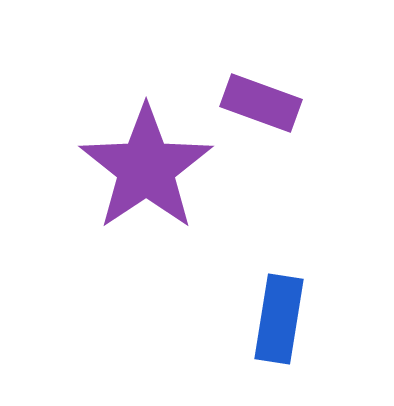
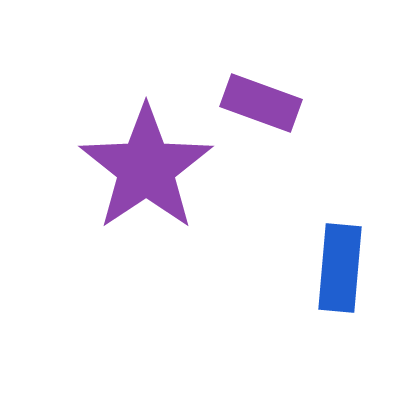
blue rectangle: moved 61 px right, 51 px up; rotated 4 degrees counterclockwise
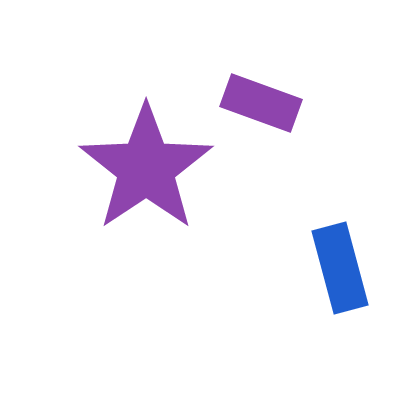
blue rectangle: rotated 20 degrees counterclockwise
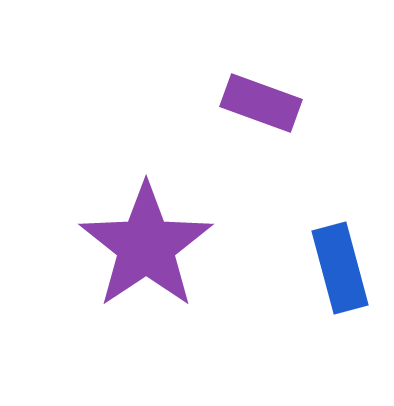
purple star: moved 78 px down
